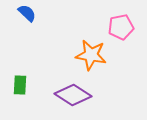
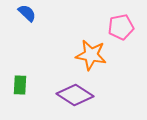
purple diamond: moved 2 px right
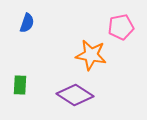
blue semicircle: moved 10 px down; rotated 66 degrees clockwise
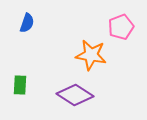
pink pentagon: rotated 10 degrees counterclockwise
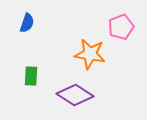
orange star: moved 1 px left, 1 px up
green rectangle: moved 11 px right, 9 px up
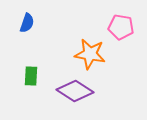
pink pentagon: rotated 30 degrees clockwise
purple diamond: moved 4 px up
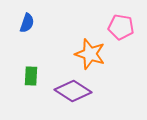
orange star: rotated 8 degrees clockwise
purple diamond: moved 2 px left
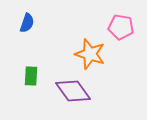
purple diamond: rotated 21 degrees clockwise
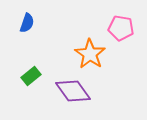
pink pentagon: moved 1 px down
orange star: rotated 16 degrees clockwise
green rectangle: rotated 48 degrees clockwise
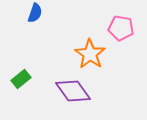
blue semicircle: moved 8 px right, 10 px up
green rectangle: moved 10 px left, 3 px down
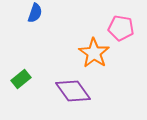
orange star: moved 4 px right, 1 px up
